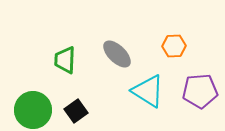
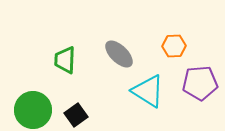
gray ellipse: moved 2 px right
purple pentagon: moved 8 px up
black square: moved 4 px down
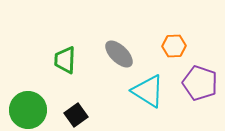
purple pentagon: rotated 24 degrees clockwise
green circle: moved 5 px left
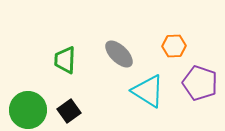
black square: moved 7 px left, 4 px up
